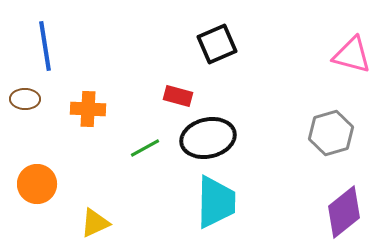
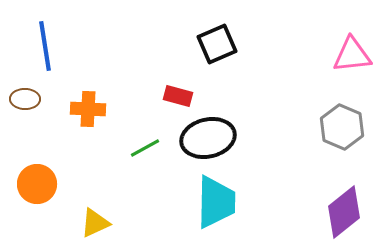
pink triangle: rotated 21 degrees counterclockwise
gray hexagon: moved 11 px right, 6 px up; rotated 21 degrees counterclockwise
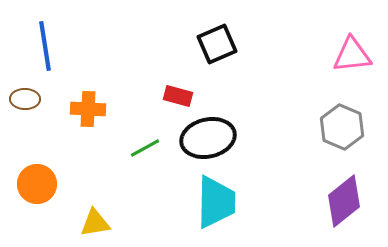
purple diamond: moved 11 px up
yellow triangle: rotated 16 degrees clockwise
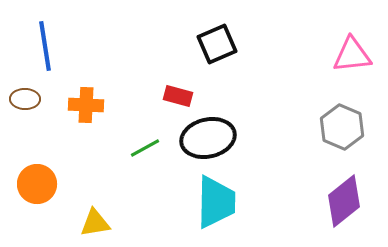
orange cross: moved 2 px left, 4 px up
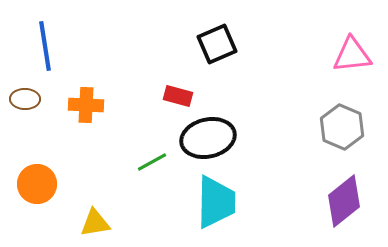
green line: moved 7 px right, 14 px down
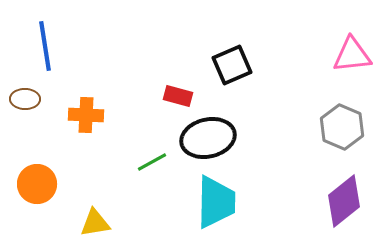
black square: moved 15 px right, 21 px down
orange cross: moved 10 px down
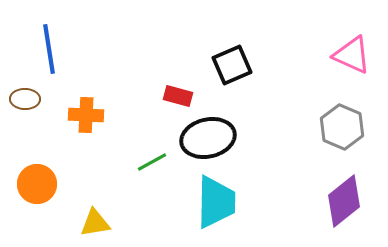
blue line: moved 4 px right, 3 px down
pink triangle: rotated 30 degrees clockwise
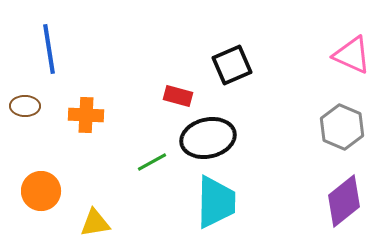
brown ellipse: moved 7 px down
orange circle: moved 4 px right, 7 px down
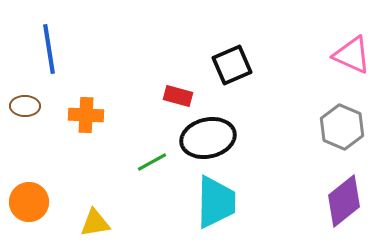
orange circle: moved 12 px left, 11 px down
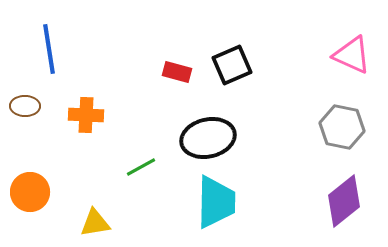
red rectangle: moved 1 px left, 24 px up
gray hexagon: rotated 12 degrees counterclockwise
green line: moved 11 px left, 5 px down
orange circle: moved 1 px right, 10 px up
